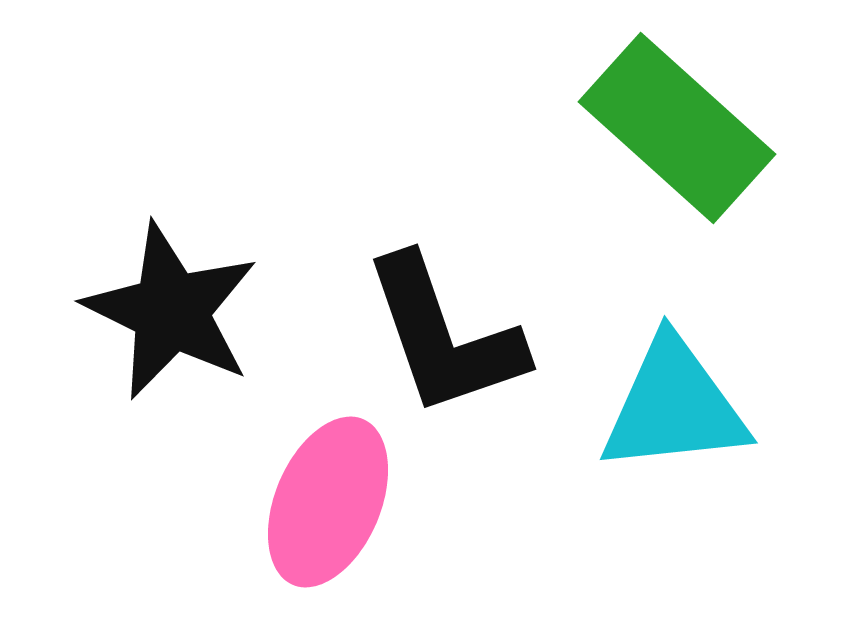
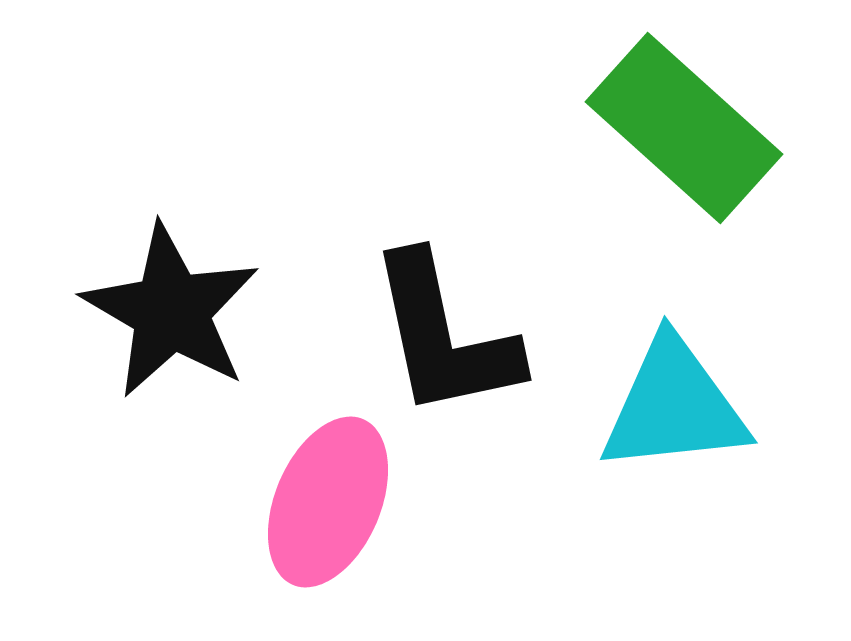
green rectangle: moved 7 px right
black star: rotated 4 degrees clockwise
black L-shape: rotated 7 degrees clockwise
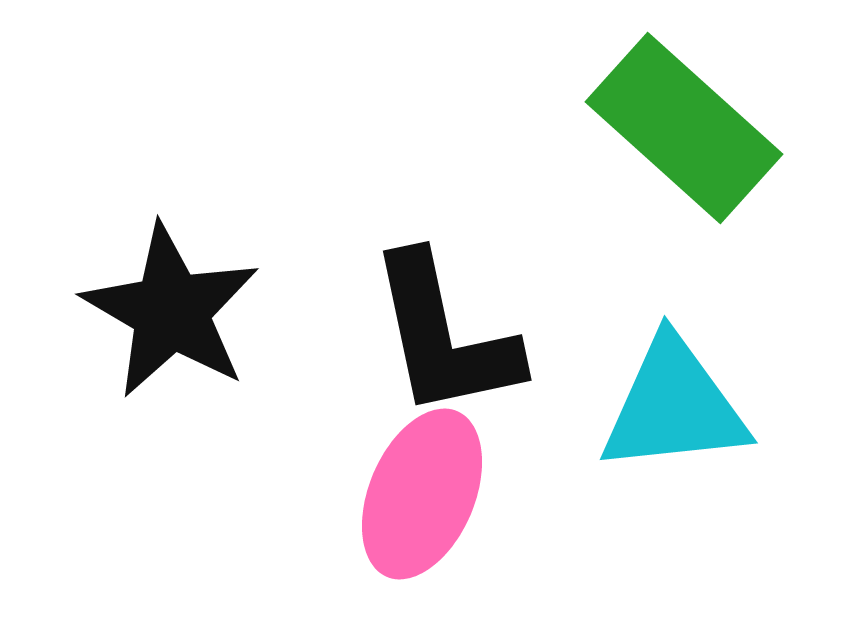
pink ellipse: moved 94 px right, 8 px up
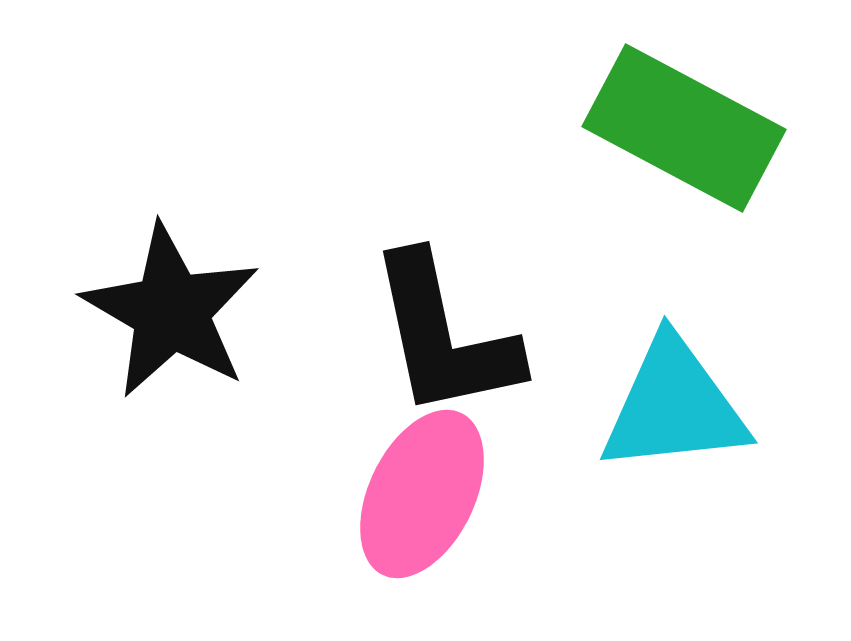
green rectangle: rotated 14 degrees counterclockwise
pink ellipse: rotated 3 degrees clockwise
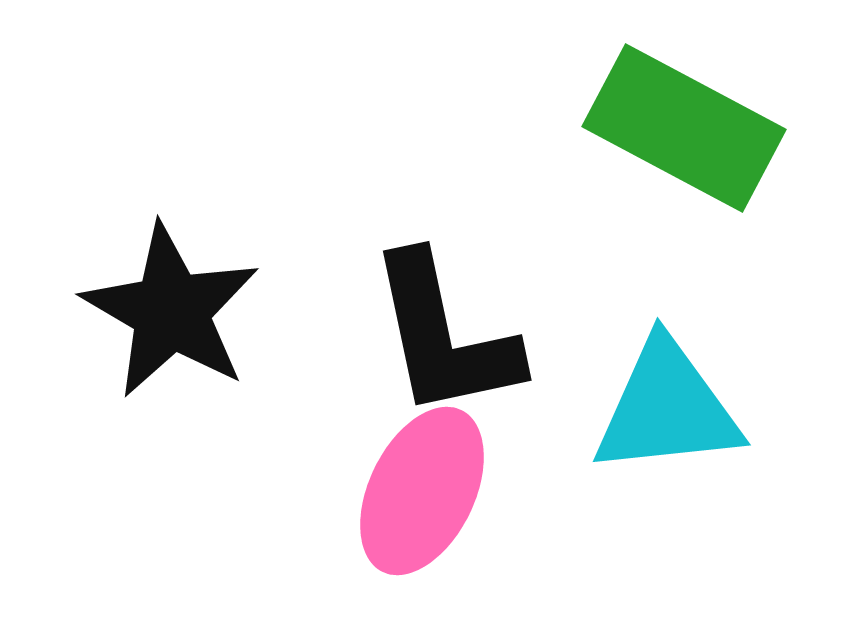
cyan triangle: moved 7 px left, 2 px down
pink ellipse: moved 3 px up
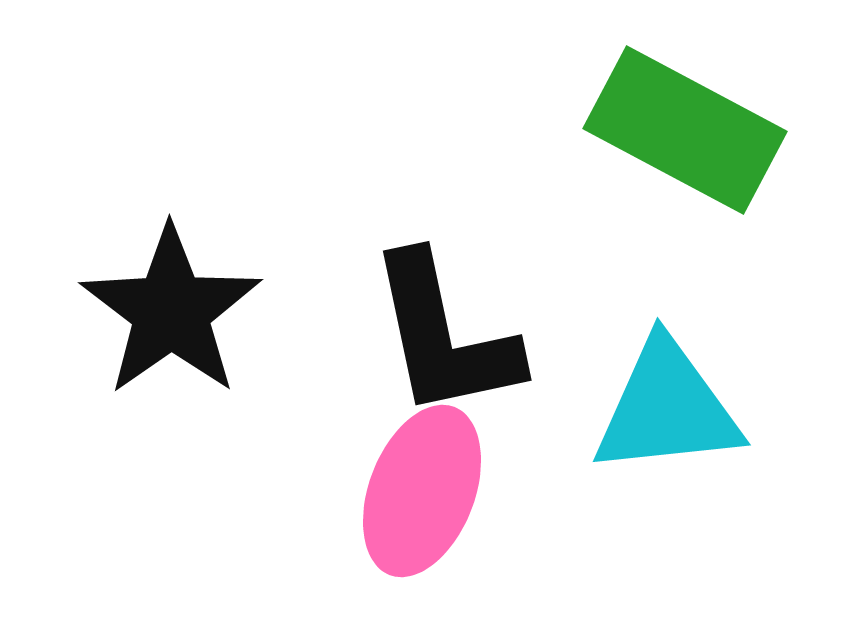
green rectangle: moved 1 px right, 2 px down
black star: rotated 7 degrees clockwise
pink ellipse: rotated 5 degrees counterclockwise
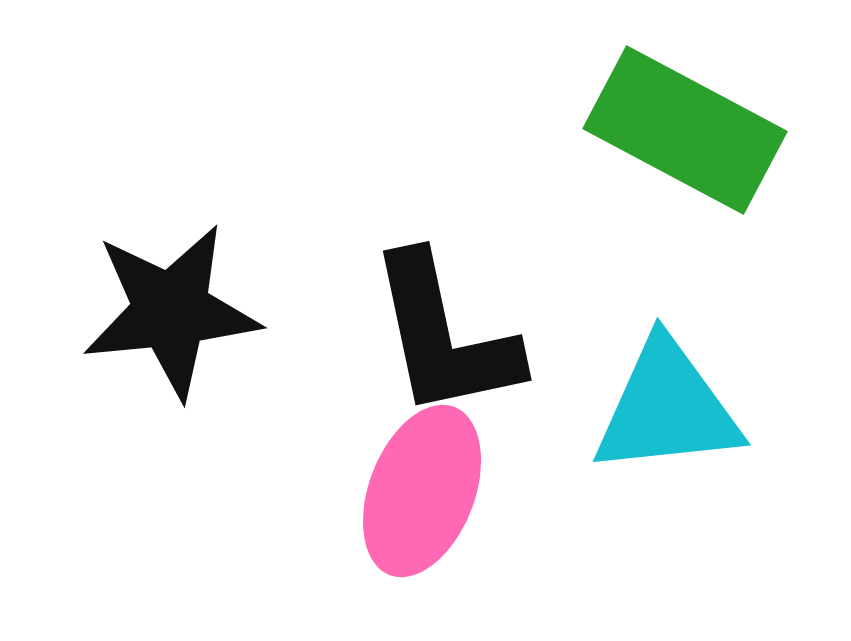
black star: rotated 29 degrees clockwise
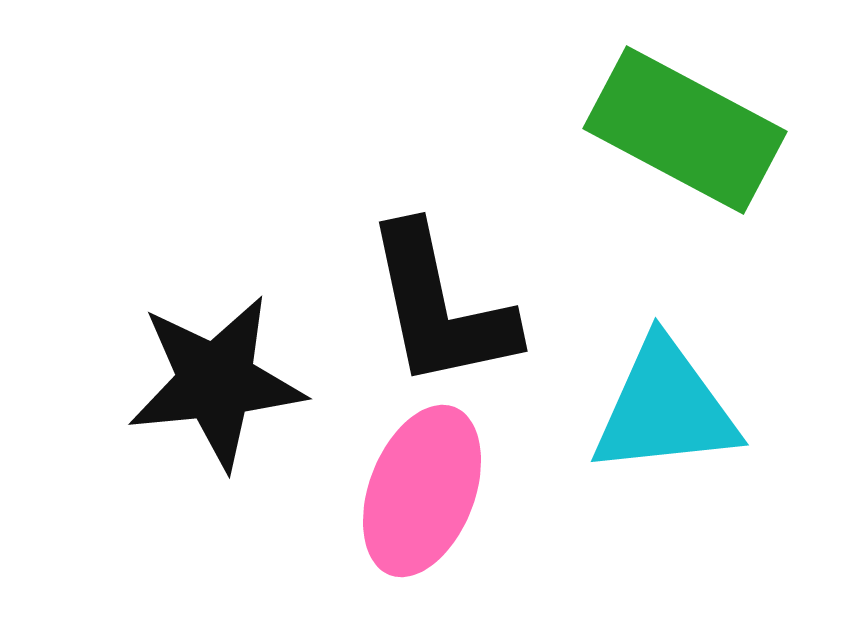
black star: moved 45 px right, 71 px down
black L-shape: moved 4 px left, 29 px up
cyan triangle: moved 2 px left
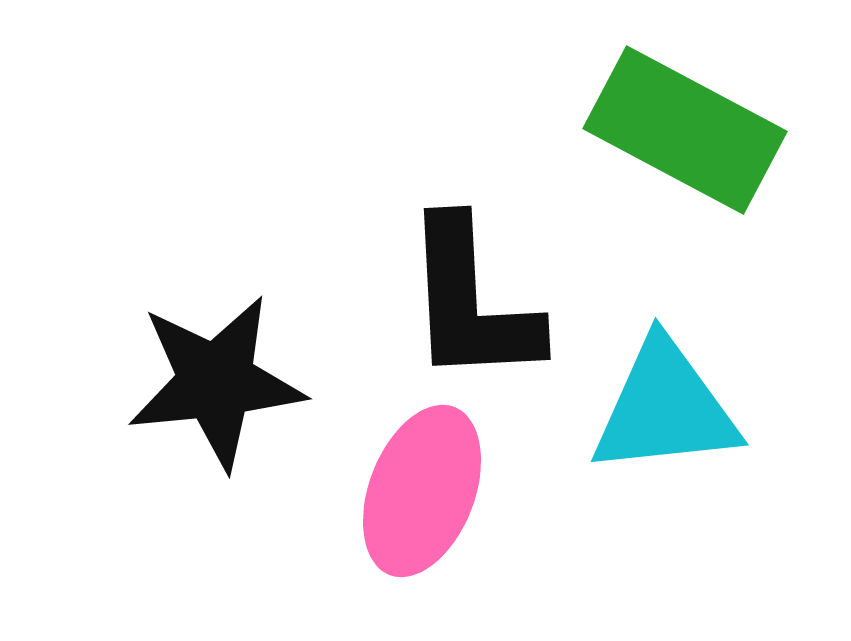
black L-shape: moved 31 px right, 5 px up; rotated 9 degrees clockwise
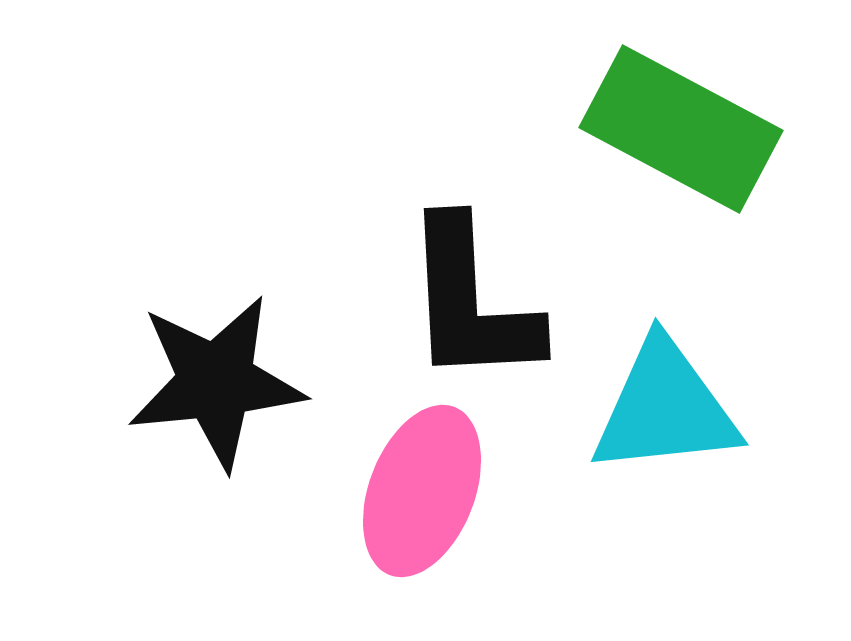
green rectangle: moved 4 px left, 1 px up
